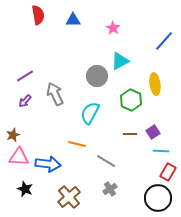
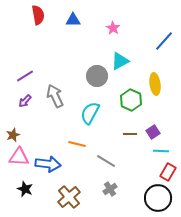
gray arrow: moved 2 px down
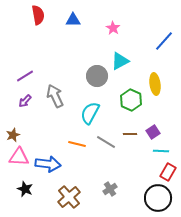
gray line: moved 19 px up
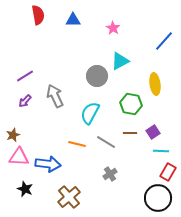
green hexagon: moved 4 px down; rotated 15 degrees counterclockwise
brown line: moved 1 px up
gray cross: moved 15 px up
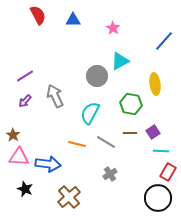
red semicircle: rotated 18 degrees counterclockwise
brown star: rotated 16 degrees counterclockwise
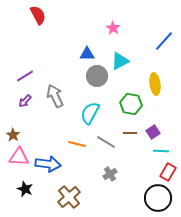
blue triangle: moved 14 px right, 34 px down
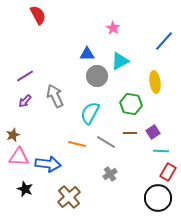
yellow ellipse: moved 2 px up
brown star: rotated 16 degrees clockwise
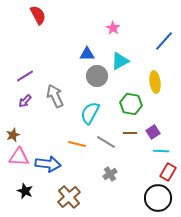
black star: moved 2 px down
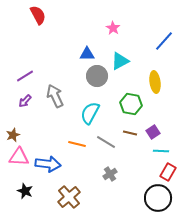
brown line: rotated 16 degrees clockwise
